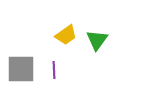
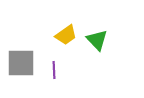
green triangle: rotated 20 degrees counterclockwise
gray square: moved 6 px up
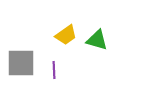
green triangle: rotated 30 degrees counterclockwise
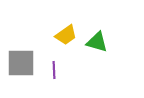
green triangle: moved 2 px down
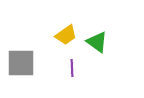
green triangle: rotated 20 degrees clockwise
purple line: moved 18 px right, 2 px up
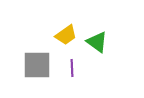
gray square: moved 16 px right, 2 px down
